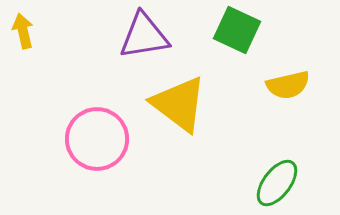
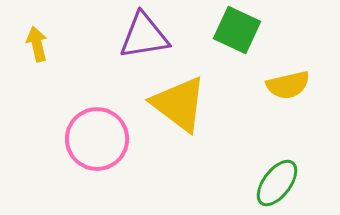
yellow arrow: moved 14 px right, 13 px down
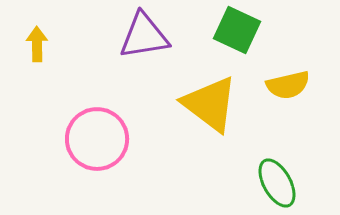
yellow arrow: rotated 12 degrees clockwise
yellow triangle: moved 31 px right
green ellipse: rotated 66 degrees counterclockwise
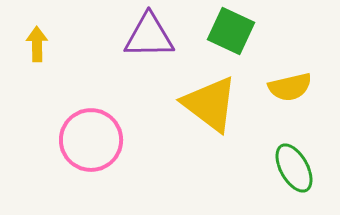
green square: moved 6 px left, 1 px down
purple triangle: moved 5 px right; rotated 8 degrees clockwise
yellow semicircle: moved 2 px right, 2 px down
pink circle: moved 6 px left, 1 px down
green ellipse: moved 17 px right, 15 px up
